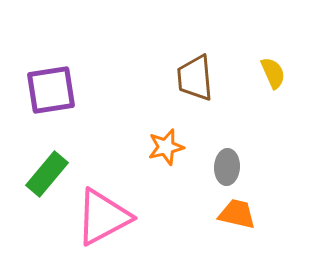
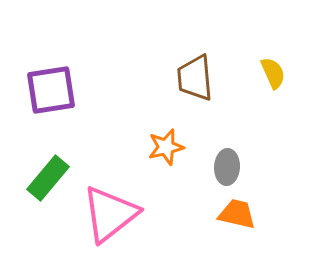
green rectangle: moved 1 px right, 4 px down
pink triangle: moved 7 px right, 3 px up; rotated 10 degrees counterclockwise
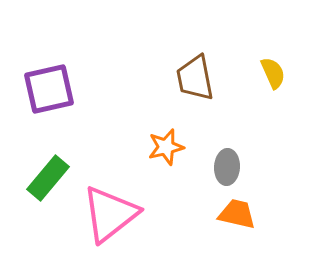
brown trapezoid: rotated 6 degrees counterclockwise
purple square: moved 2 px left, 1 px up; rotated 4 degrees counterclockwise
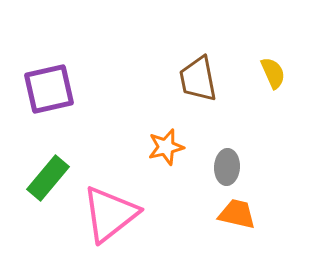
brown trapezoid: moved 3 px right, 1 px down
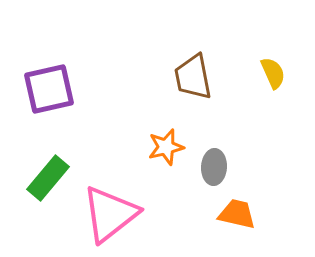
brown trapezoid: moved 5 px left, 2 px up
gray ellipse: moved 13 px left
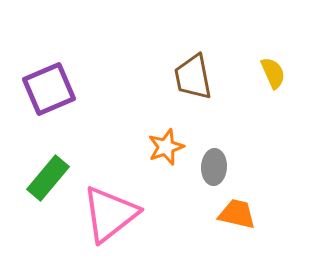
purple square: rotated 10 degrees counterclockwise
orange star: rotated 6 degrees counterclockwise
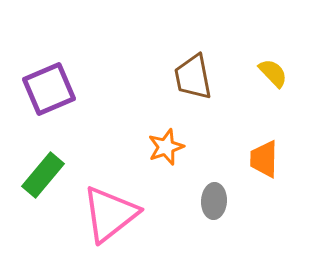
yellow semicircle: rotated 20 degrees counterclockwise
gray ellipse: moved 34 px down
green rectangle: moved 5 px left, 3 px up
orange trapezoid: moved 27 px right, 55 px up; rotated 102 degrees counterclockwise
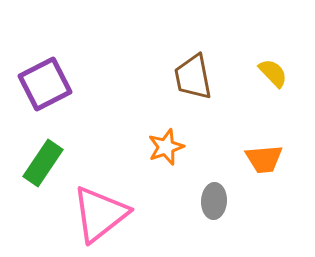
purple square: moved 4 px left, 5 px up; rotated 4 degrees counterclockwise
orange trapezoid: rotated 96 degrees counterclockwise
green rectangle: moved 12 px up; rotated 6 degrees counterclockwise
pink triangle: moved 10 px left
